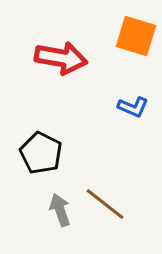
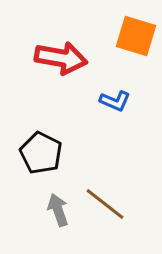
blue L-shape: moved 18 px left, 6 px up
gray arrow: moved 2 px left
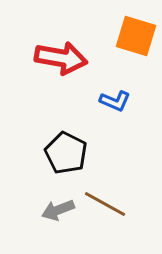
black pentagon: moved 25 px right
brown line: rotated 9 degrees counterclockwise
gray arrow: rotated 92 degrees counterclockwise
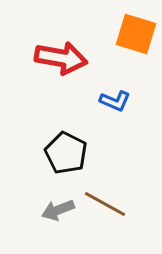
orange square: moved 2 px up
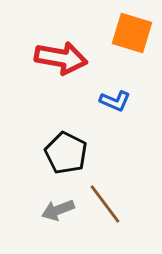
orange square: moved 4 px left, 1 px up
brown line: rotated 24 degrees clockwise
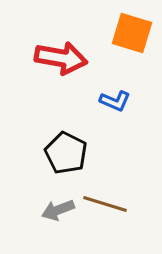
brown line: rotated 36 degrees counterclockwise
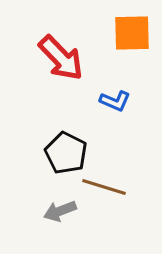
orange square: rotated 18 degrees counterclockwise
red arrow: rotated 36 degrees clockwise
brown line: moved 1 px left, 17 px up
gray arrow: moved 2 px right, 1 px down
